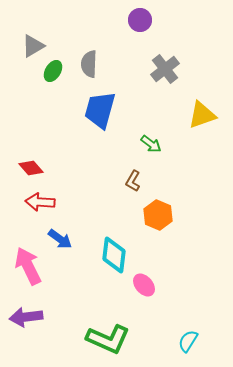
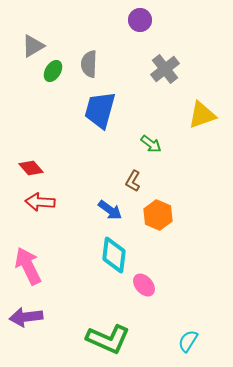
blue arrow: moved 50 px right, 29 px up
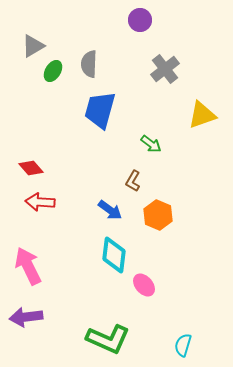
cyan semicircle: moved 5 px left, 4 px down; rotated 15 degrees counterclockwise
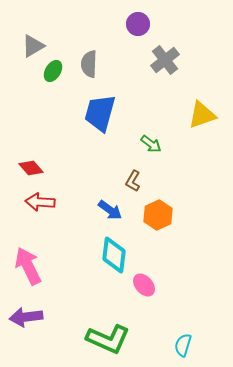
purple circle: moved 2 px left, 4 px down
gray cross: moved 9 px up
blue trapezoid: moved 3 px down
orange hexagon: rotated 12 degrees clockwise
